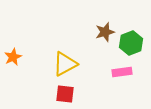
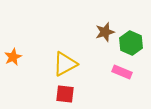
green hexagon: rotated 15 degrees counterclockwise
pink rectangle: rotated 30 degrees clockwise
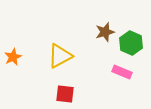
yellow triangle: moved 5 px left, 8 px up
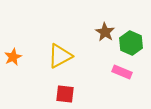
brown star: rotated 24 degrees counterclockwise
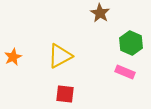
brown star: moved 5 px left, 19 px up
pink rectangle: moved 3 px right
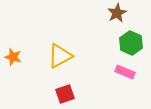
brown star: moved 17 px right; rotated 12 degrees clockwise
orange star: rotated 30 degrees counterclockwise
red square: rotated 24 degrees counterclockwise
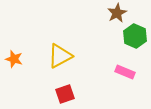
green hexagon: moved 4 px right, 7 px up
orange star: moved 1 px right, 2 px down
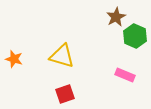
brown star: moved 1 px left, 4 px down
yellow triangle: moved 2 px right; rotated 44 degrees clockwise
pink rectangle: moved 3 px down
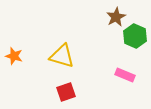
orange star: moved 3 px up
red square: moved 1 px right, 2 px up
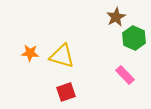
green hexagon: moved 1 px left, 2 px down
orange star: moved 16 px right, 3 px up; rotated 12 degrees counterclockwise
pink rectangle: rotated 24 degrees clockwise
